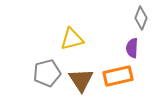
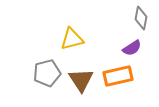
gray diamond: rotated 10 degrees counterclockwise
purple semicircle: rotated 126 degrees counterclockwise
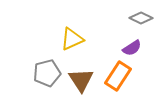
gray diamond: rotated 75 degrees counterclockwise
yellow triangle: rotated 10 degrees counterclockwise
orange rectangle: rotated 44 degrees counterclockwise
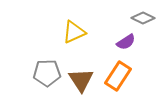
gray diamond: moved 2 px right
yellow triangle: moved 2 px right, 7 px up
purple semicircle: moved 6 px left, 6 px up
gray pentagon: rotated 12 degrees clockwise
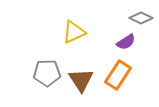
gray diamond: moved 2 px left
orange rectangle: moved 1 px up
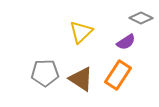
yellow triangle: moved 7 px right; rotated 20 degrees counterclockwise
gray pentagon: moved 2 px left
brown triangle: moved 1 px up; rotated 24 degrees counterclockwise
